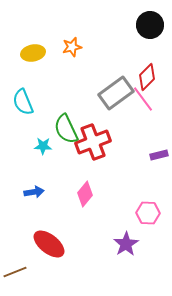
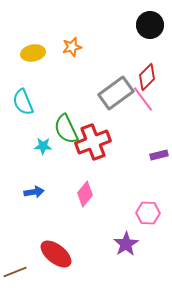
red ellipse: moved 7 px right, 10 px down
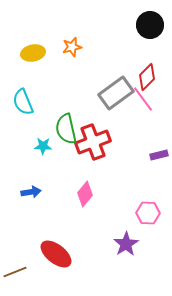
green semicircle: rotated 12 degrees clockwise
blue arrow: moved 3 px left
